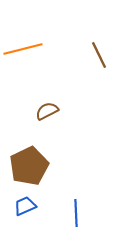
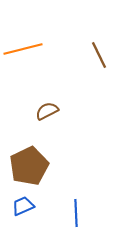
blue trapezoid: moved 2 px left
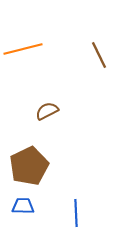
blue trapezoid: rotated 25 degrees clockwise
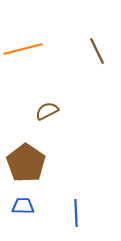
brown line: moved 2 px left, 4 px up
brown pentagon: moved 3 px left, 3 px up; rotated 12 degrees counterclockwise
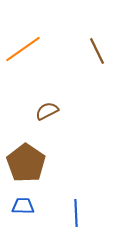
orange line: rotated 21 degrees counterclockwise
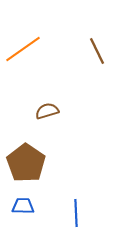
brown semicircle: rotated 10 degrees clockwise
